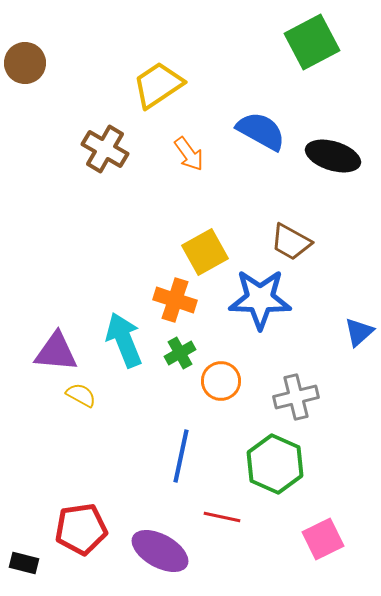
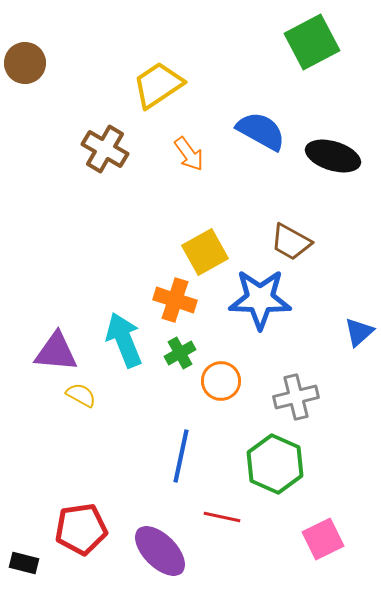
purple ellipse: rotated 16 degrees clockwise
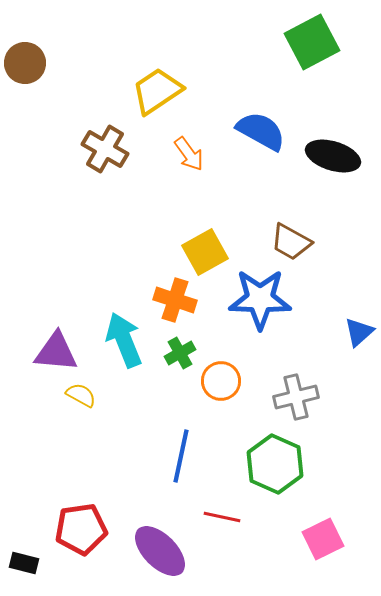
yellow trapezoid: moved 1 px left, 6 px down
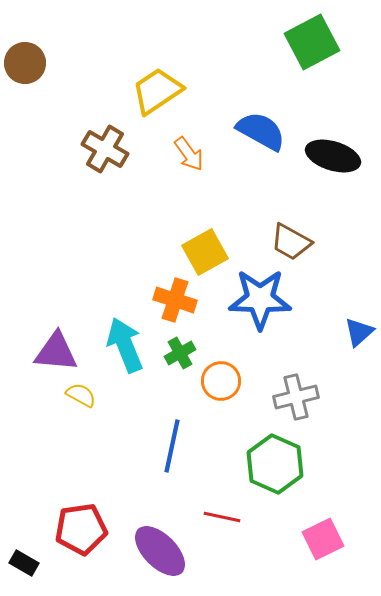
cyan arrow: moved 1 px right, 5 px down
blue line: moved 9 px left, 10 px up
black rectangle: rotated 16 degrees clockwise
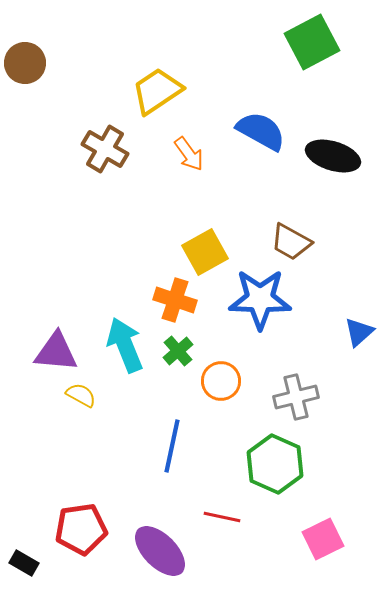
green cross: moved 2 px left, 2 px up; rotated 12 degrees counterclockwise
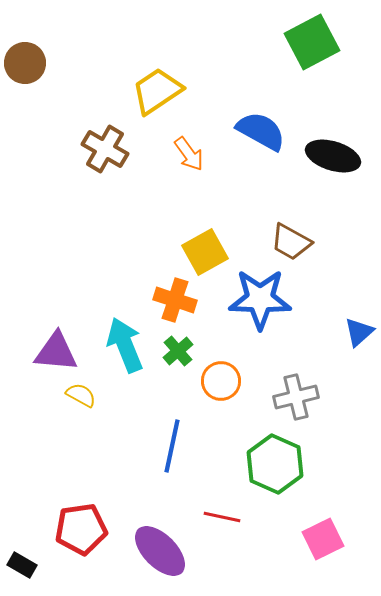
black rectangle: moved 2 px left, 2 px down
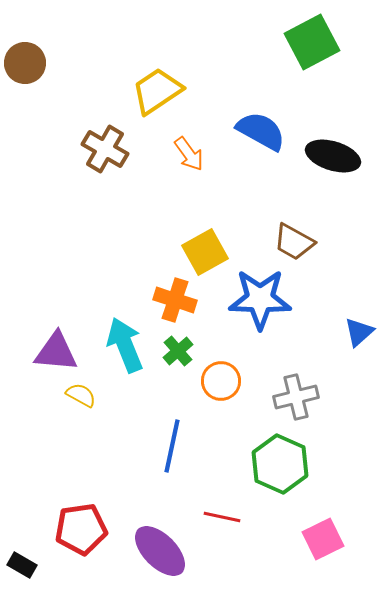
brown trapezoid: moved 3 px right
green hexagon: moved 5 px right
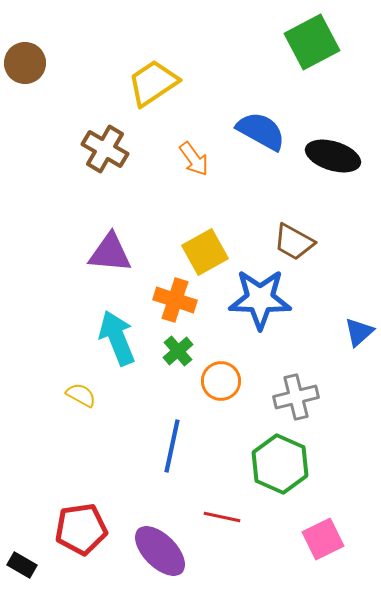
yellow trapezoid: moved 4 px left, 8 px up
orange arrow: moved 5 px right, 5 px down
cyan arrow: moved 8 px left, 7 px up
purple triangle: moved 54 px right, 99 px up
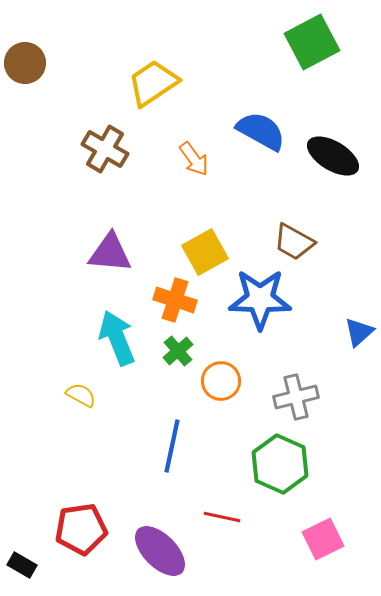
black ellipse: rotated 14 degrees clockwise
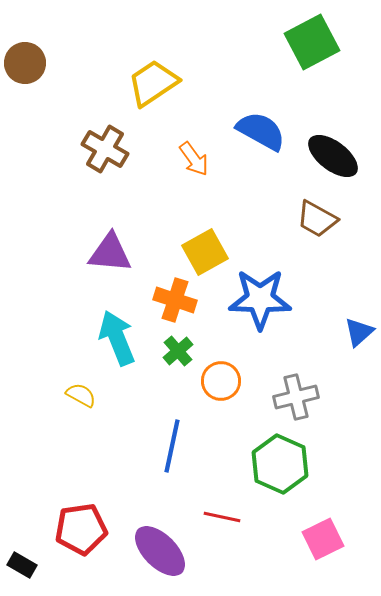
black ellipse: rotated 6 degrees clockwise
brown trapezoid: moved 23 px right, 23 px up
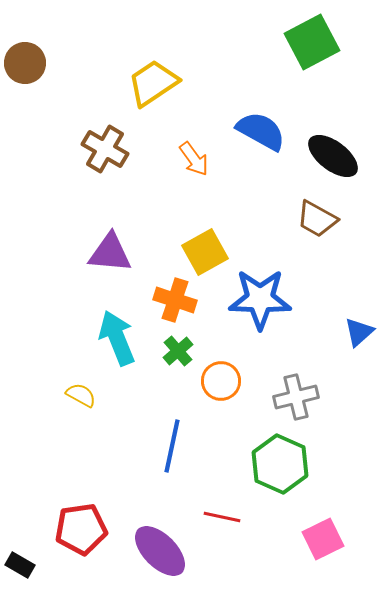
black rectangle: moved 2 px left
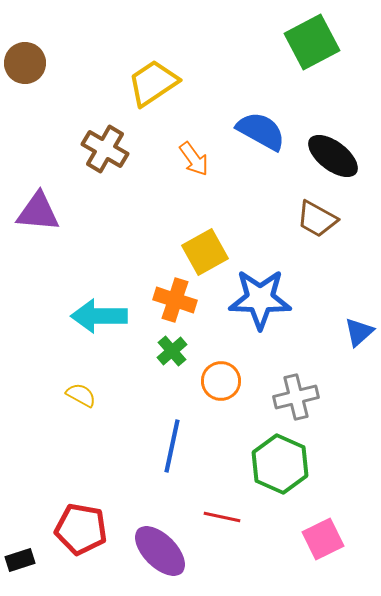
purple triangle: moved 72 px left, 41 px up
cyan arrow: moved 18 px left, 22 px up; rotated 68 degrees counterclockwise
green cross: moved 6 px left
red pentagon: rotated 18 degrees clockwise
black rectangle: moved 5 px up; rotated 48 degrees counterclockwise
